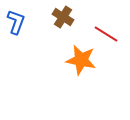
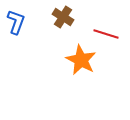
red line: rotated 15 degrees counterclockwise
orange star: rotated 16 degrees clockwise
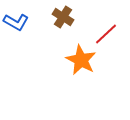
blue L-shape: rotated 100 degrees clockwise
red line: rotated 60 degrees counterclockwise
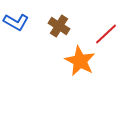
brown cross: moved 4 px left, 9 px down
orange star: moved 1 px left, 1 px down
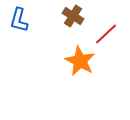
blue L-shape: moved 3 px right, 2 px up; rotated 75 degrees clockwise
brown cross: moved 14 px right, 10 px up
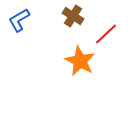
blue L-shape: rotated 45 degrees clockwise
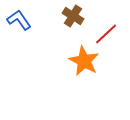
blue L-shape: rotated 85 degrees clockwise
orange star: moved 4 px right
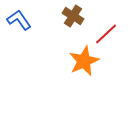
orange star: rotated 20 degrees clockwise
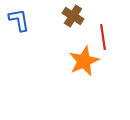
blue L-shape: rotated 25 degrees clockwise
red line: moved 3 px left, 3 px down; rotated 55 degrees counterclockwise
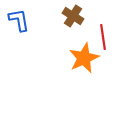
orange star: moved 3 px up
